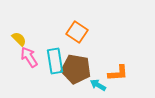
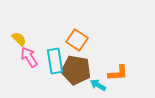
orange square: moved 8 px down
brown pentagon: moved 1 px down
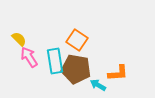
brown pentagon: moved 1 px up
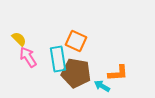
orange square: moved 1 px left, 1 px down; rotated 10 degrees counterclockwise
pink arrow: moved 1 px left
cyan rectangle: moved 3 px right, 2 px up
brown pentagon: moved 4 px down
cyan arrow: moved 4 px right, 1 px down
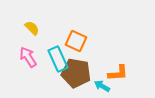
yellow semicircle: moved 13 px right, 11 px up
cyan rectangle: rotated 15 degrees counterclockwise
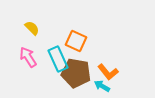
orange L-shape: moved 10 px left, 1 px up; rotated 55 degrees clockwise
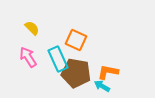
orange square: moved 1 px up
orange L-shape: rotated 140 degrees clockwise
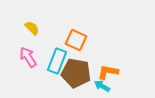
cyan rectangle: moved 1 px left, 2 px down; rotated 45 degrees clockwise
